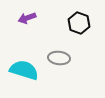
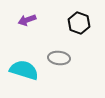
purple arrow: moved 2 px down
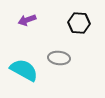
black hexagon: rotated 15 degrees counterclockwise
cyan semicircle: rotated 12 degrees clockwise
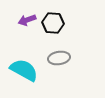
black hexagon: moved 26 px left
gray ellipse: rotated 15 degrees counterclockwise
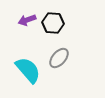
gray ellipse: rotated 40 degrees counterclockwise
cyan semicircle: moved 4 px right; rotated 20 degrees clockwise
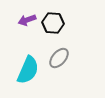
cyan semicircle: rotated 64 degrees clockwise
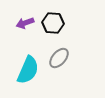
purple arrow: moved 2 px left, 3 px down
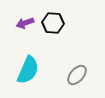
gray ellipse: moved 18 px right, 17 px down
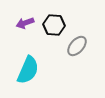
black hexagon: moved 1 px right, 2 px down
gray ellipse: moved 29 px up
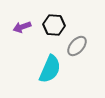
purple arrow: moved 3 px left, 4 px down
cyan semicircle: moved 22 px right, 1 px up
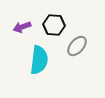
cyan semicircle: moved 11 px left, 9 px up; rotated 16 degrees counterclockwise
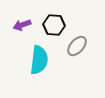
purple arrow: moved 2 px up
